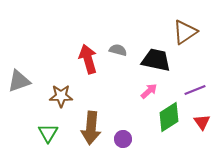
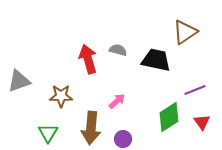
pink arrow: moved 32 px left, 10 px down
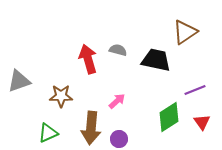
green triangle: rotated 35 degrees clockwise
purple circle: moved 4 px left
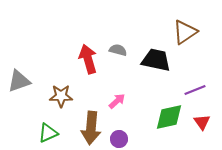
green diamond: rotated 20 degrees clockwise
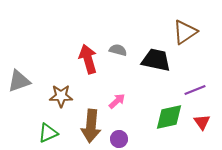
brown arrow: moved 2 px up
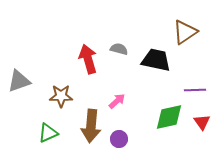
gray semicircle: moved 1 px right, 1 px up
purple line: rotated 20 degrees clockwise
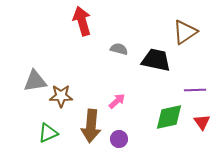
red arrow: moved 6 px left, 38 px up
gray triangle: moved 16 px right; rotated 10 degrees clockwise
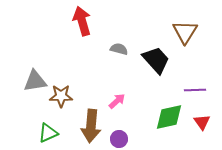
brown triangle: rotated 24 degrees counterclockwise
black trapezoid: rotated 36 degrees clockwise
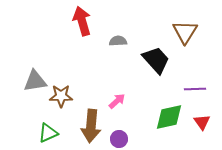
gray semicircle: moved 1 px left, 8 px up; rotated 18 degrees counterclockwise
purple line: moved 1 px up
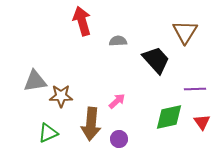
brown arrow: moved 2 px up
